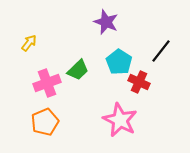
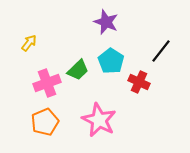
cyan pentagon: moved 8 px left, 1 px up
pink star: moved 21 px left
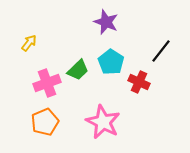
cyan pentagon: moved 1 px down
pink star: moved 4 px right, 2 px down
